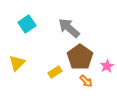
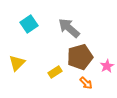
cyan square: moved 2 px right
brown pentagon: rotated 20 degrees clockwise
orange arrow: moved 2 px down
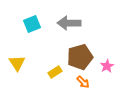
cyan square: moved 3 px right; rotated 12 degrees clockwise
gray arrow: moved 5 px up; rotated 40 degrees counterclockwise
yellow triangle: rotated 18 degrees counterclockwise
orange arrow: moved 3 px left, 1 px up
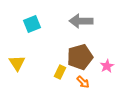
gray arrow: moved 12 px right, 2 px up
yellow rectangle: moved 5 px right; rotated 32 degrees counterclockwise
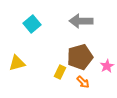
cyan square: rotated 18 degrees counterclockwise
yellow triangle: rotated 48 degrees clockwise
